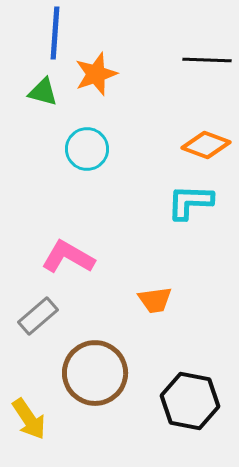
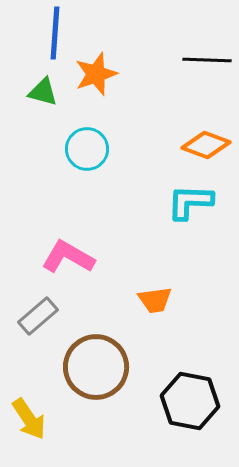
brown circle: moved 1 px right, 6 px up
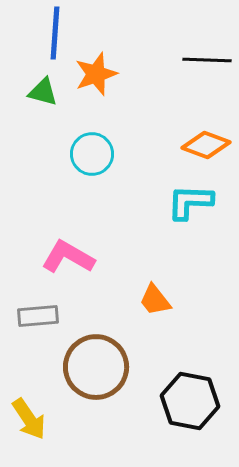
cyan circle: moved 5 px right, 5 px down
orange trapezoid: rotated 60 degrees clockwise
gray rectangle: rotated 36 degrees clockwise
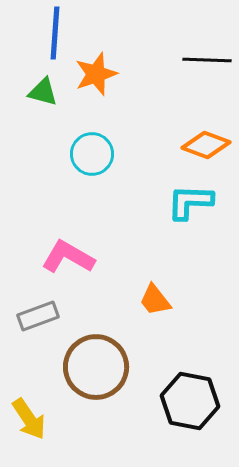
gray rectangle: rotated 15 degrees counterclockwise
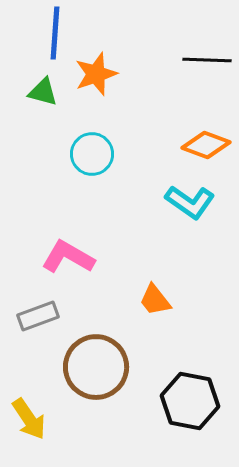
cyan L-shape: rotated 147 degrees counterclockwise
